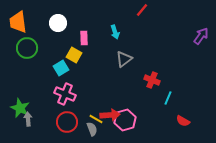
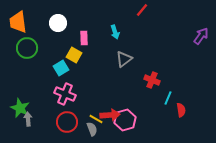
red semicircle: moved 2 px left, 11 px up; rotated 128 degrees counterclockwise
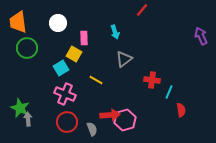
purple arrow: rotated 60 degrees counterclockwise
yellow square: moved 1 px up
red cross: rotated 14 degrees counterclockwise
cyan line: moved 1 px right, 6 px up
yellow line: moved 39 px up
